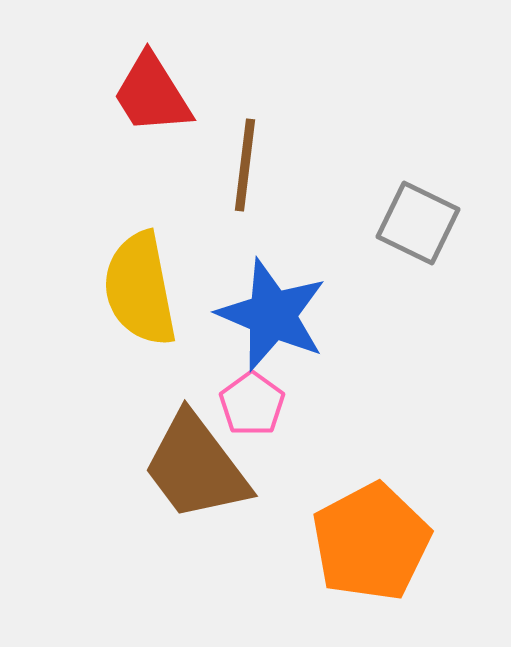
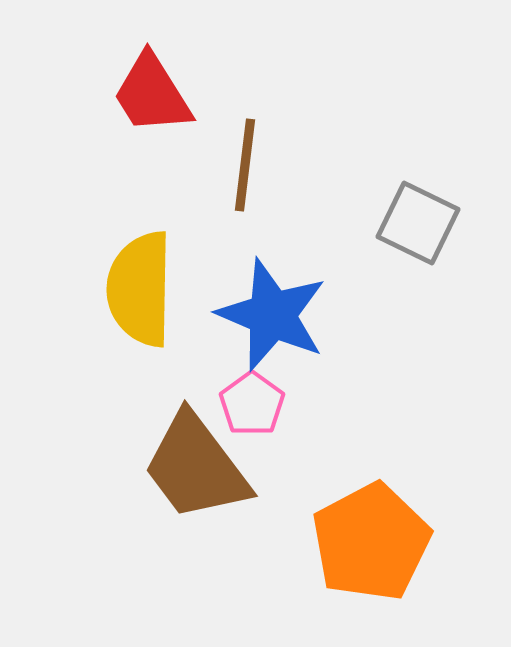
yellow semicircle: rotated 12 degrees clockwise
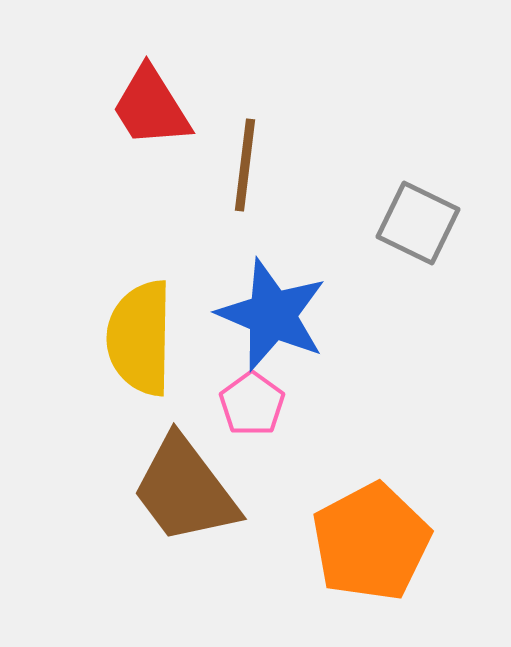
red trapezoid: moved 1 px left, 13 px down
yellow semicircle: moved 49 px down
brown trapezoid: moved 11 px left, 23 px down
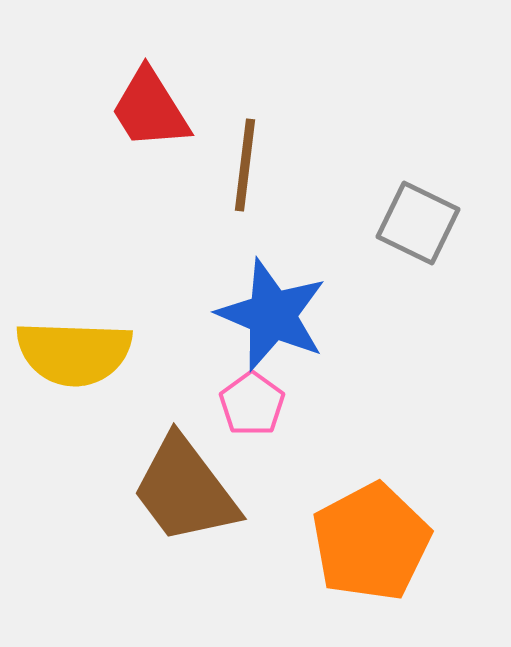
red trapezoid: moved 1 px left, 2 px down
yellow semicircle: moved 66 px left, 15 px down; rotated 89 degrees counterclockwise
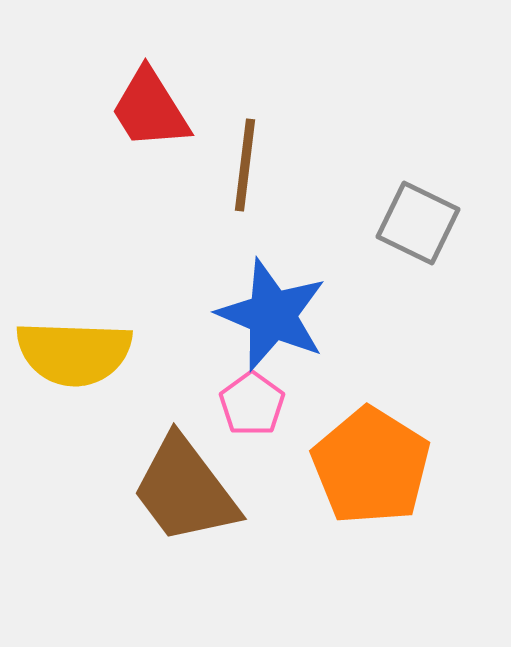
orange pentagon: moved 76 px up; rotated 12 degrees counterclockwise
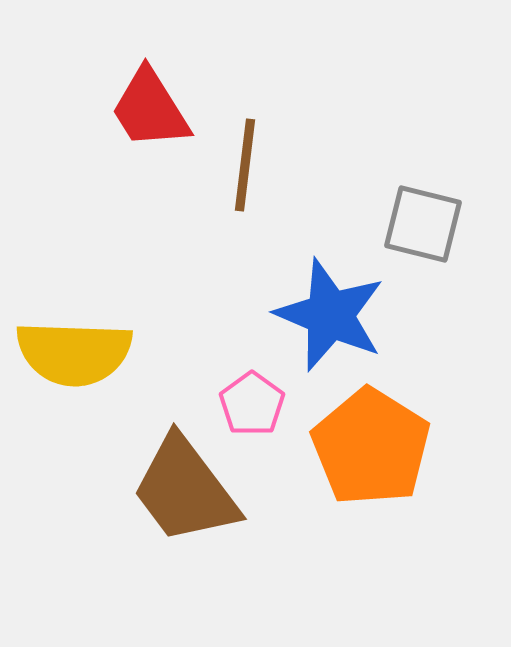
gray square: moved 5 px right, 1 px down; rotated 12 degrees counterclockwise
blue star: moved 58 px right
orange pentagon: moved 19 px up
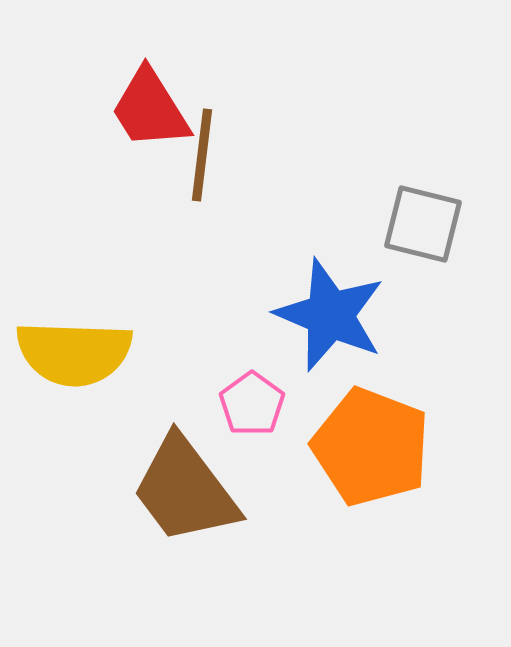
brown line: moved 43 px left, 10 px up
orange pentagon: rotated 11 degrees counterclockwise
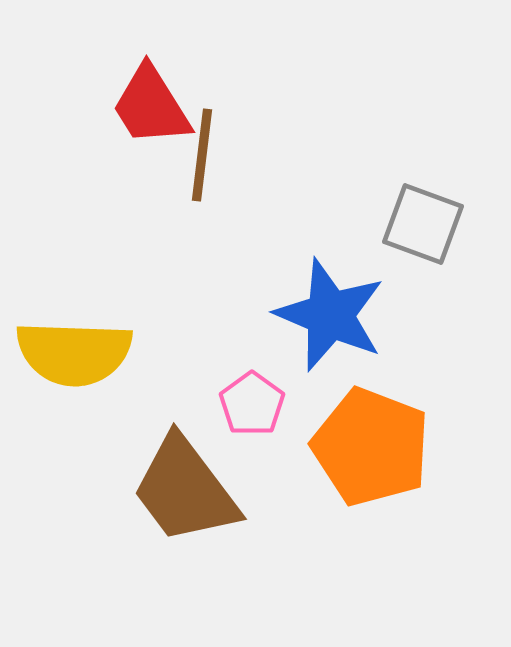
red trapezoid: moved 1 px right, 3 px up
gray square: rotated 6 degrees clockwise
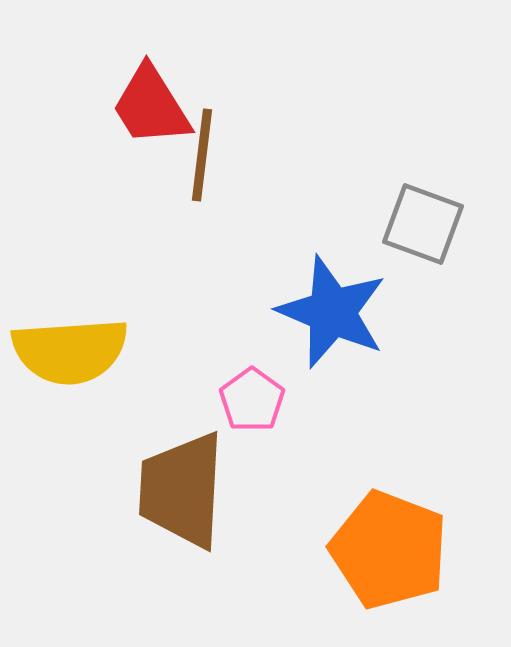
blue star: moved 2 px right, 3 px up
yellow semicircle: moved 4 px left, 2 px up; rotated 6 degrees counterclockwise
pink pentagon: moved 4 px up
orange pentagon: moved 18 px right, 103 px down
brown trapezoid: moved 3 px left; rotated 40 degrees clockwise
